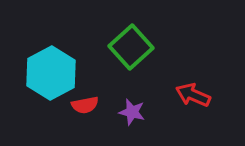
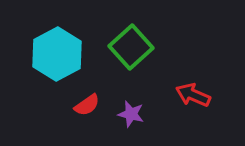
cyan hexagon: moved 6 px right, 19 px up
red semicircle: moved 2 px right; rotated 24 degrees counterclockwise
purple star: moved 1 px left, 2 px down
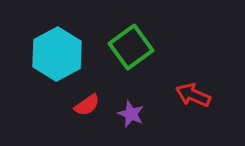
green square: rotated 6 degrees clockwise
purple star: rotated 8 degrees clockwise
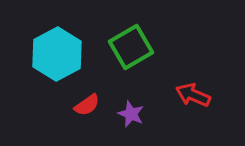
green square: rotated 6 degrees clockwise
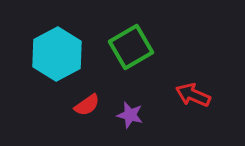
purple star: moved 1 px left, 1 px down; rotated 8 degrees counterclockwise
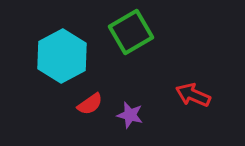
green square: moved 15 px up
cyan hexagon: moved 5 px right, 2 px down
red semicircle: moved 3 px right, 1 px up
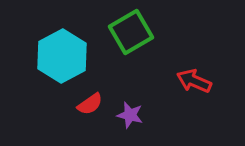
red arrow: moved 1 px right, 14 px up
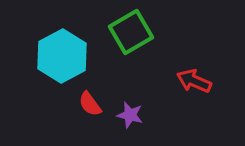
red semicircle: rotated 88 degrees clockwise
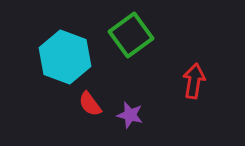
green square: moved 3 px down; rotated 6 degrees counterclockwise
cyan hexagon: moved 3 px right, 1 px down; rotated 12 degrees counterclockwise
red arrow: rotated 76 degrees clockwise
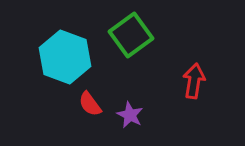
purple star: rotated 12 degrees clockwise
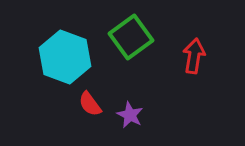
green square: moved 2 px down
red arrow: moved 25 px up
